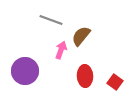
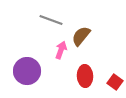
purple circle: moved 2 px right
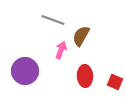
gray line: moved 2 px right
brown semicircle: rotated 10 degrees counterclockwise
purple circle: moved 2 px left
red square: rotated 14 degrees counterclockwise
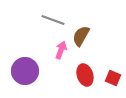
red ellipse: moved 1 px up; rotated 15 degrees counterclockwise
red square: moved 2 px left, 4 px up
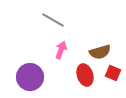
gray line: rotated 10 degrees clockwise
brown semicircle: moved 19 px right, 16 px down; rotated 135 degrees counterclockwise
purple circle: moved 5 px right, 6 px down
red square: moved 5 px up
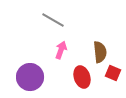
brown semicircle: rotated 80 degrees counterclockwise
red ellipse: moved 3 px left, 2 px down
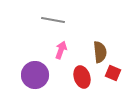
gray line: rotated 20 degrees counterclockwise
purple circle: moved 5 px right, 2 px up
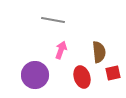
brown semicircle: moved 1 px left
red square: rotated 35 degrees counterclockwise
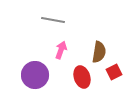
brown semicircle: rotated 15 degrees clockwise
red square: moved 1 px right, 1 px up; rotated 14 degrees counterclockwise
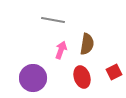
brown semicircle: moved 12 px left, 8 px up
purple circle: moved 2 px left, 3 px down
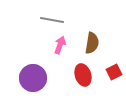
gray line: moved 1 px left
brown semicircle: moved 5 px right, 1 px up
pink arrow: moved 1 px left, 5 px up
red ellipse: moved 1 px right, 2 px up
